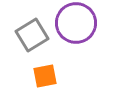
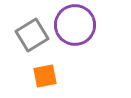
purple circle: moved 1 px left, 2 px down
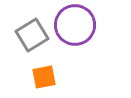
orange square: moved 1 px left, 1 px down
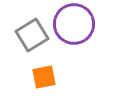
purple circle: moved 1 px left, 1 px up
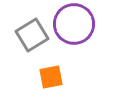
orange square: moved 7 px right
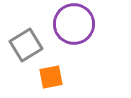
gray square: moved 6 px left, 10 px down
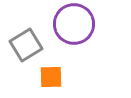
orange square: rotated 10 degrees clockwise
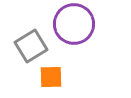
gray square: moved 5 px right, 1 px down
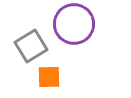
orange square: moved 2 px left
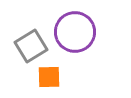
purple circle: moved 1 px right, 8 px down
